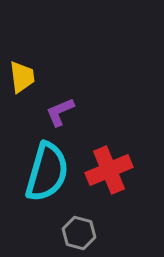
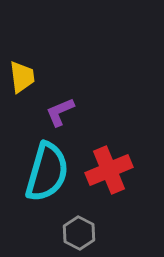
gray hexagon: rotated 12 degrees clockwise
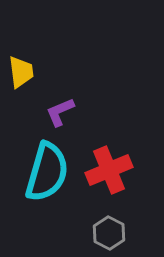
yellow trapezoid: moved 1 px left, 5 px up
gray hexagon: moved 30 px right
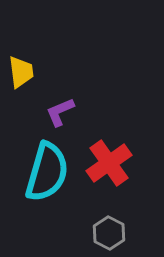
red cross: moved 7 px up; rotated 12 degrees counterclockwise
